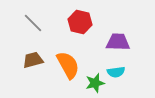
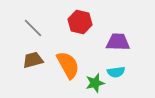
gray line: moved 5 px down
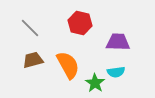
red hexagon: moved 1 px down
gray line: moved 3 px left
green star: rotated 24 degrees counterclockwise
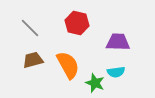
red hexagon: moved 3 px left
green star: rotated 12 degrees counterclockwise
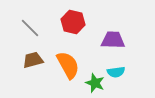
red hexagon: moved 4 px left, 1 px up
purple trapezoid: moved 5 px left, 2 px up
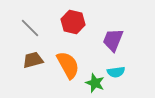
purple trapezoid: rotated 70 degrees counterclockwise
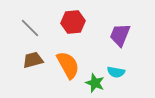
red hexagon: rotated 20 degrees counterclockwise
purple trapezoid: moved 7 px right, 5 px up
cyan semicircle: rotated 18 degrees clockwise
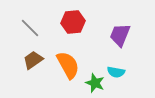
brown trapezoid: rotated 20 degrees counterclockwise
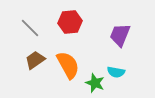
red hexagon: moved 3 px left
brown trapezoid: moved 2 px right
